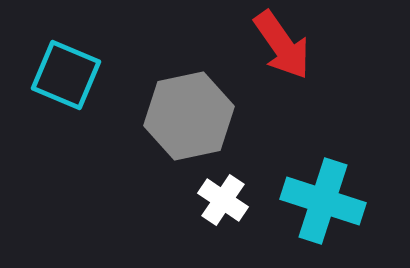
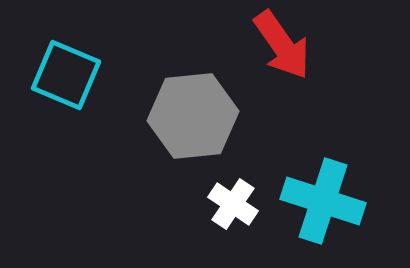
gray hexagon: moved 4 px right; rotated 6 degrees clockwise
white cross: moved 10 px right, 4 px down
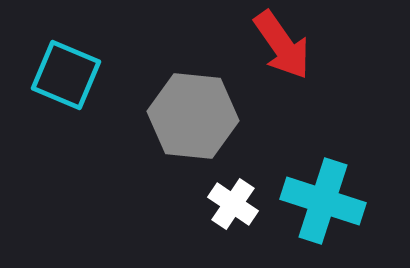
gray hexagon: rotated 12 degrees clockwise
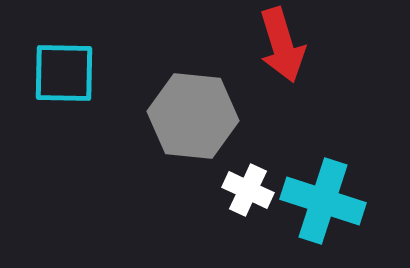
red arrow: rotated 18 degrees clockwise
cyan square: moved 2 px left, 2 px up; rotated 22 degrees counterclockwise
white cross: moved 15 px right, 14 px up; rotated 9 degrees counterclockwise
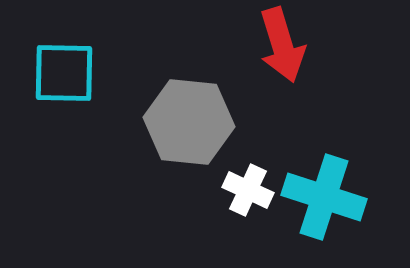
gray hexagon: moved 4 px left, 6 px down
cyan cross: moved 1 px right, 4 px up
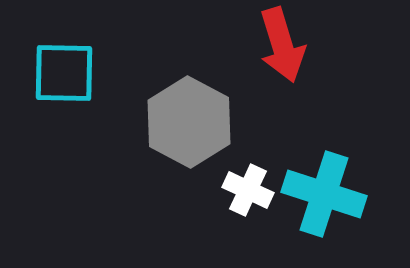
gray hexagon: rotated 22 degrees clockwise
cyan cross: moved 3 px up
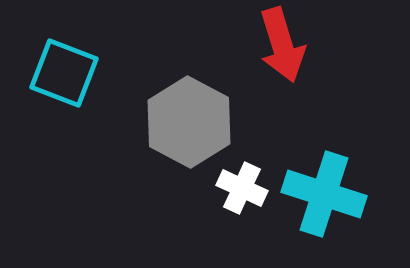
cyan square: rotated 20 degrees clockwise
white cross: moved 6 px left, 2 px up
